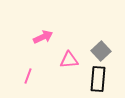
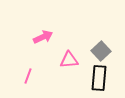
black rectangle: moved 1 px right, 1 px up
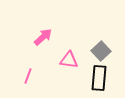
pink arrow: rotated 18 degrees counterclockwise
pink triangle: rotated 12 degrees clockwise
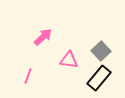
black rectangle: rotated 35 degrees clockwise
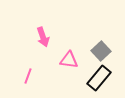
pink arrow: rotated 114 degrees clockwise
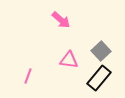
pink arrow: moved 18 px right, 17 px up; rotated 30 degrees counterclockwise
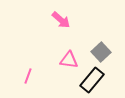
gray square: moved 1 px down
black rectangle: moved 7 px left, 2 px down
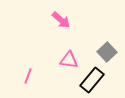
gray square: moved 6 px right
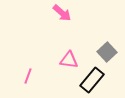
pink arrow: moved 1 px right, 7 px up
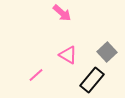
pink triangle: moved 1 px left, 5 px up; rotated 24 degrees clockwise
pink line: moved 8 px right, 1 px up; rotated 28 degrees clockwise
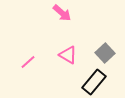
gray square: moved 2 px left, 1 px down
pink line: moved 8 px left, 13 px up
black rectangle: moved 2 px right, 2 px down
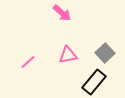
pink triangle: rotated 42 degrees counterclockwise
